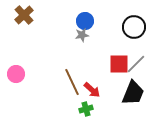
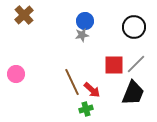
red square: moved 5 px left, 1 px down
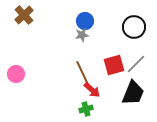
red square: rotated 15 degrees counterclockwise
brown line: moved 11 px right, 8 px up
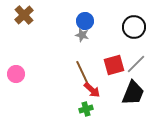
gray star: rotated 24 degrees clockwise
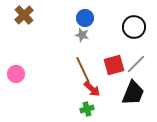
blue circle: moved 3 px up
brown line: moved 4 px up
red arrow: moved 1 px up
green cross: moved 1 px right
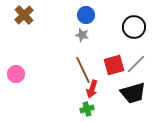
blue circle: moved 1 px right, 3 px up
red arrow: rotated 66 degrees clockwise
black trapezoid: rotated 52 degrees clockwise
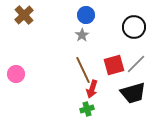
gray star: rotated 24 degrees clockwise
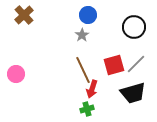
blue circle: moved 2 px right
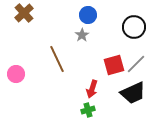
brown cross: moved 2 px up
brown line: moved 26 px left, 11 px up
black trapezoid: rotated 8 degrees counterclockwise
green cross: moved 1 px right, 1 px down
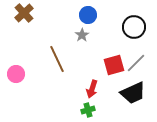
gray line: moved 1 px up
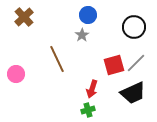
brown cross: moved 4 px down
